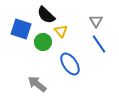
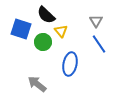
blue ellipse: rotated 45 degrees clockwise
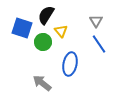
black semicircle: rotated 78 degrees clockwise
blue square: moved 1 px right, 1 px up
gray arrow: moved 5 px right, 1 px up
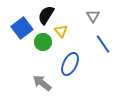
gray triangle: moved 3 px left, 5 px up
blue square: rotated 35 degrees clockwise
blue line: moved 4 px right
blue ellipse: rotated 15 degrees clockwise
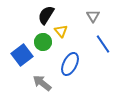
blue square: moved 27 px down
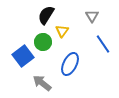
gray triangle: moved 1 px left
yellow triangle: moved 1 px right; rotated 16 degrees clockwise
blue square: moved 1 px right, 1 px down
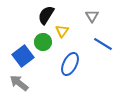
blue line: rotated 24 degrees counterclockwise
gray arrow: moved 23 px left
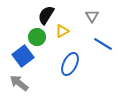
yellow triangle: rotated 24 degrees clockwise
green circle: moved 6 px left, 5 px up
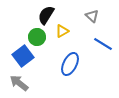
gray triangle: rotated 16 degrees counterclockwise
